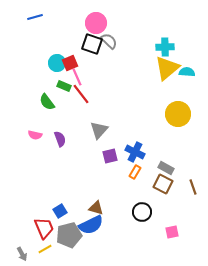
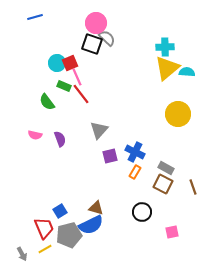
gray semicircle: moved 2 px left, 3 px up
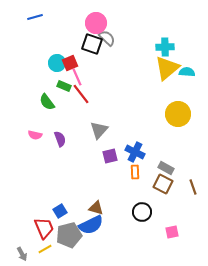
orange rectangle: rotated 32 degrees counterclockwise
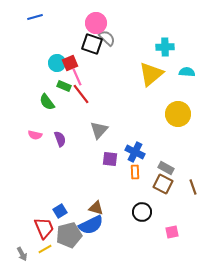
yellow triangle: moved 16 px left, 6 px down
purple square: moved 3 px down; rotated 21 degrees clockwise
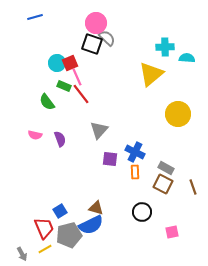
cyan semicircle: moved 14 px up
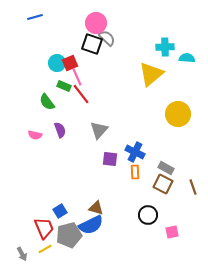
purple semicircle: moved 9 px up
black circle: moved 6 px right, 3 px down
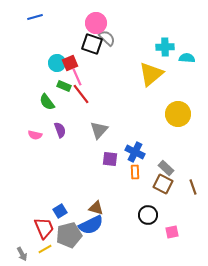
gray rectangle: rotated 14 degrees clockwise
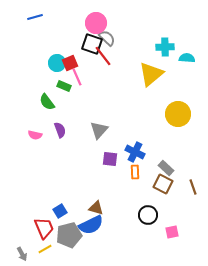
red line: moved 22 px right, 38 px up
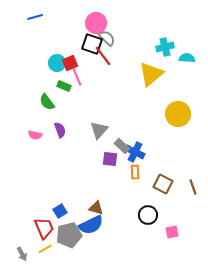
cyan cross: rotated 12 degrees counterclockwise
gray rectangle: moved 44 px left, 22 px up
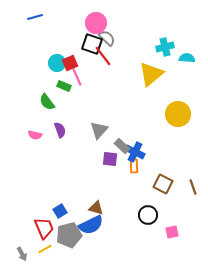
orange rectangle: moved 1 px left, 6 px up
